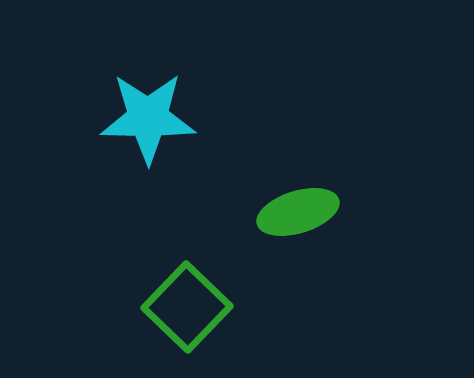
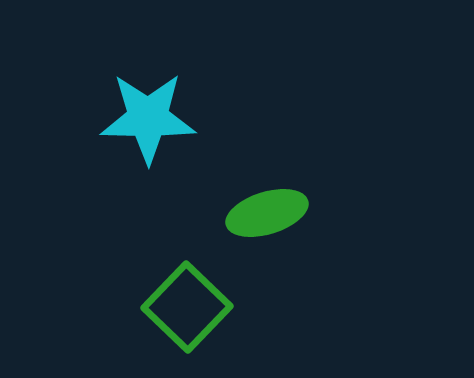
green ellipse: moved 31 px left, 1 px down
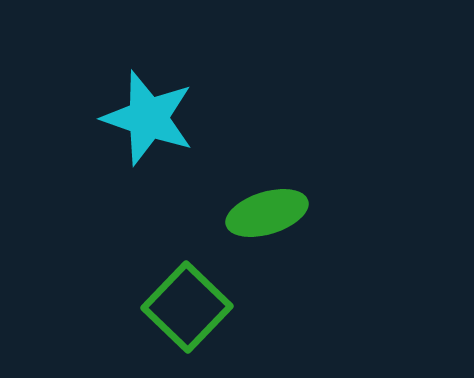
cyan star: rotated 18 degrees clockwise
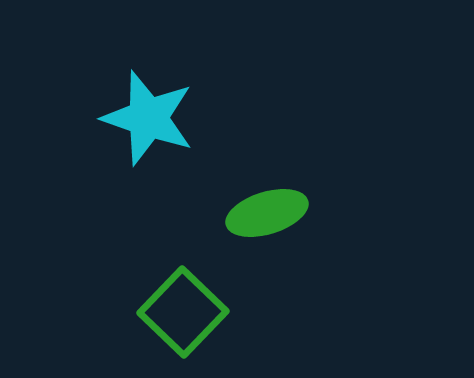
green square: moved 4 px left, 5 px down
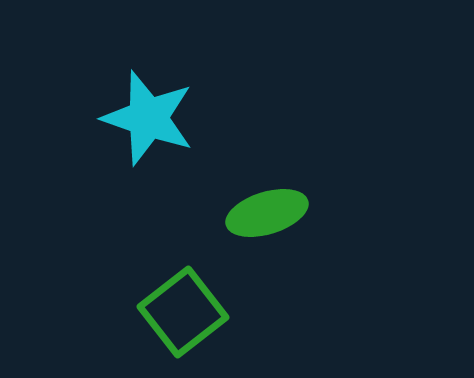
green square: rotated 8 degrees clockwise
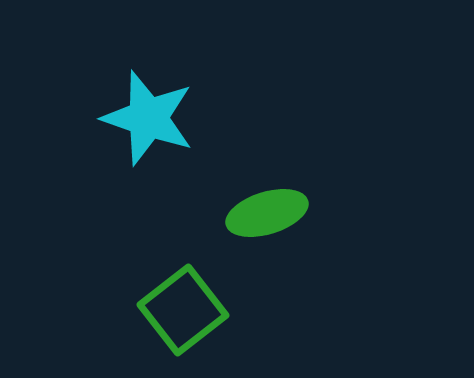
green square: moved 2 px up
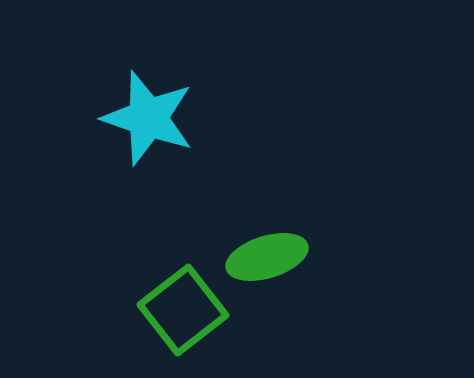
green ellipse: moved 44 px down
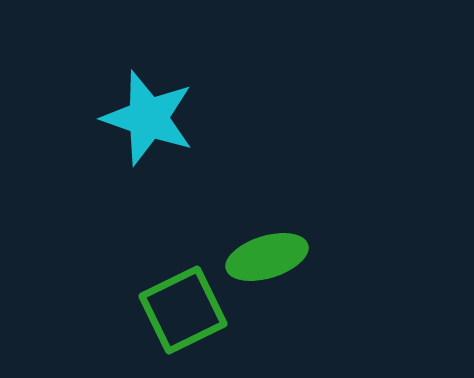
green square: rotated 12 degrees clockwise
